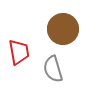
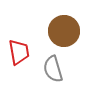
brown circle: moved 1 px right, 2 px down
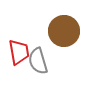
gray semicircle: moved 15 px left, 8 px up
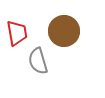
red trapezoid: moved 2 px left, 19 px up
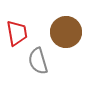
brown circle: moved 2 px right, 1 px down
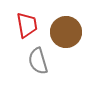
red trapezoid: moved 10 px right, 8 px up
